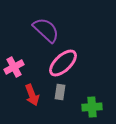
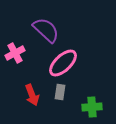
pink cross: moved 1 px right, 14 px up
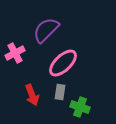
purple semicircle: rotated 88 degrees counterclockwise
green cross: moved 12 px left; rotated 24 degrees clockwise
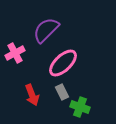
gray rectangle: moved 2 px right; rotated 35 degrees counterclockwise
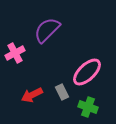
purple semicircle: moved 1 px right
pink ellipse: moved 24 px right, 9 px down
red arrow: rotated 85 degrees clockwise
green cross: moved 8 px right
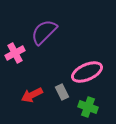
purple semicircle: moved 3 px left, 2 px down
pink ellipse: rotated 20 degrees clockwise
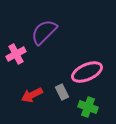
pink cross: moved 1 px right, 1 px down
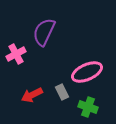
purple semicircle: rotated 20 degrees counterclockwise
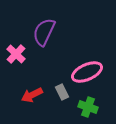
pink cross: rotated 18 degrees counterclockwise
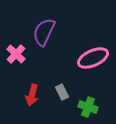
pink ellipse: moved 6 px right, 14 px up
red arrow: rotated 50 degrees counterclockwise
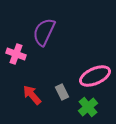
pink cross: rotated 24 degrees counterclockwise
pink ellipse: moved 2 px right, 18 px down
red arrow: rotated 125 degrees clockwise
green cross: rotated 30 degrees clockwise
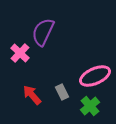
purple semicircle: moved 1 px left
pink cross: moved 4 px right, 1 px up; rotated 24 degrees clockwise
green cross: moved 2 px right, 1 px up
